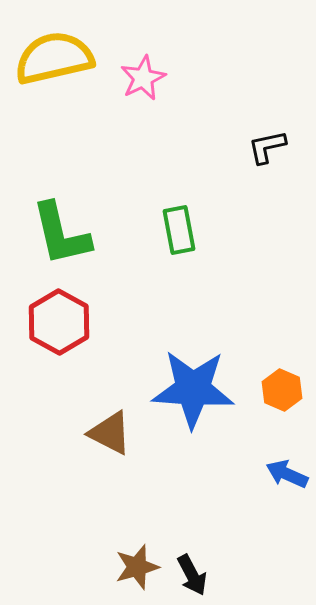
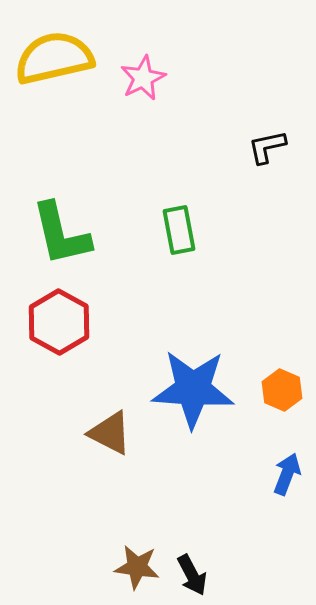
blue arrow: rotated 87 degrees clockwise
brown star: rotated 24 degrees clockwise
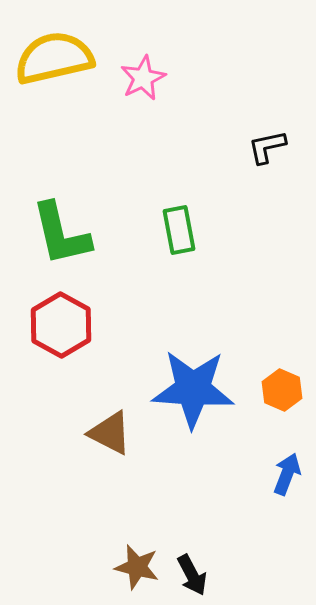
red hexagon: moved 2 px right, 3 px down
brown star: rotated 6 degrees clockwise
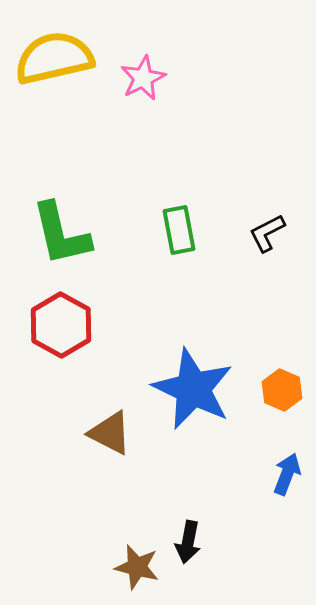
black L-shape: moved 86 px down; rotated 15 degrees counterclockwise
blue star: rotated 22 degrees clockwise
black arrow: moved 4 px left, 33 px up; rotated 39 degrees clockwise
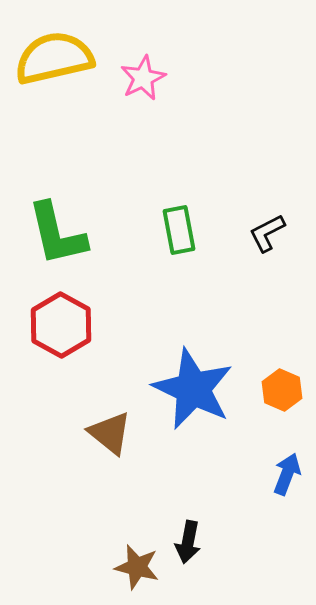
green L-shape: moved 4 px left
brown triangle: rotated 12 degrees clockwise
